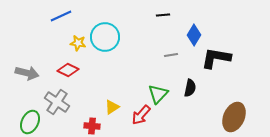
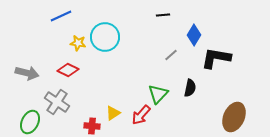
gray line: rotated 32 degrees counterclockwise
yellow triangle: moved 1 px right, 6 px down
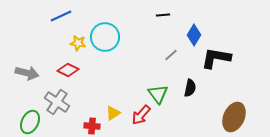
green triangle: rotated 20 degrees counterclockwise
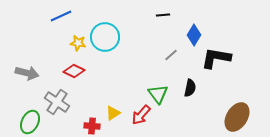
red diamond: moved 6 px right, 1 px down
brown ellipse: moved 3 px right; rotated 8 degrees clockwise
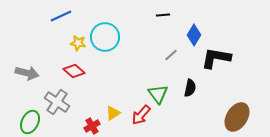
red diamond: rotated 15 degrees clockwise
red cross: rotated 35 degrees counterclockwise
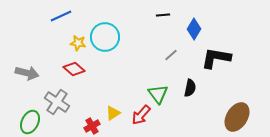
blue diamond: moved 6 px up
red diamond: moved 2 px up
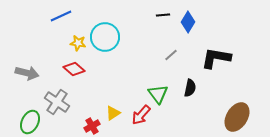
blue diamond: moved 6 px left, 7 px up
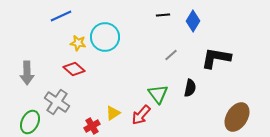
blue diamond: moved 5 px right, 1 px up
gray arrow: rotated 75 degrees clockwise
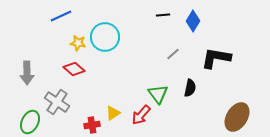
gray line: moved 2 px right, 1 px up
red cross: moved 1 px up; rotated 21 degrees clockwise
